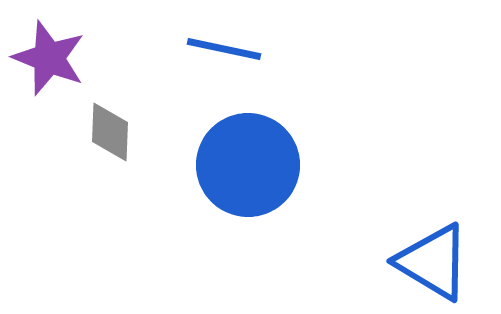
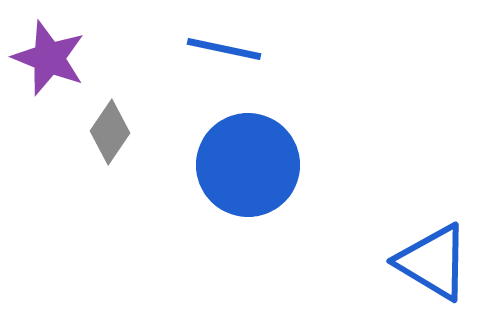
gray diamond: rotated 32 degrees clockwise
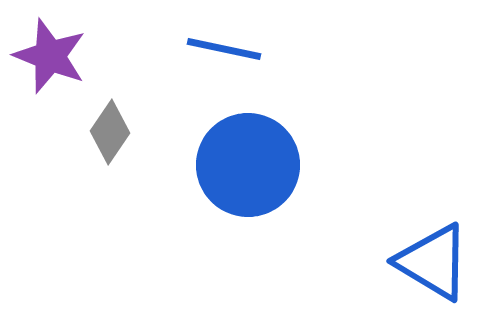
purple star: moved 1 px right, 2 px up
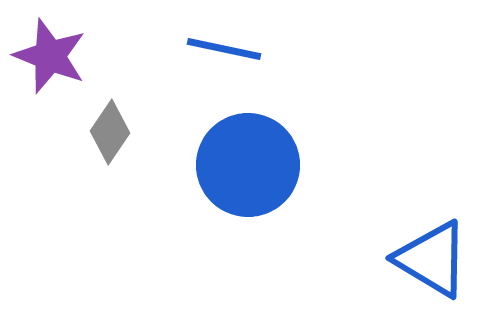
blue triangle: moved 1 px left, 3 px up
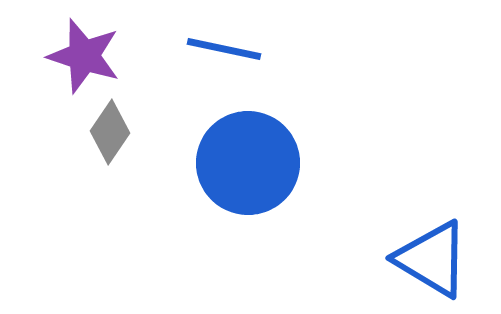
purple star: moved 34 px right; rotated 4 degrees counterclockwise
blue circle: moved 2 px up
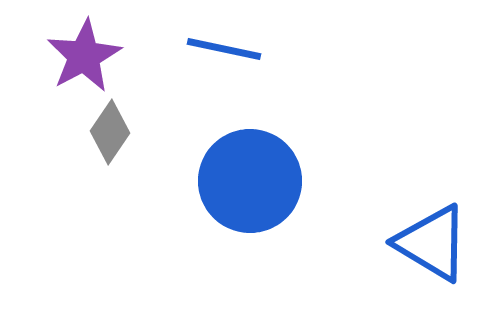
purple star: rotated 26 degrees clockwise
blue circle: moved 2 px right, 18 px down
blue triangle: moved 16 px up
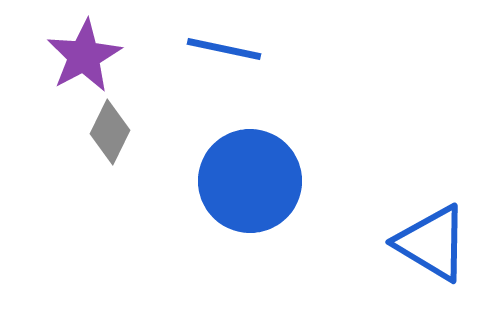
gray diamond: rotated 8 degrees counterclockwise
